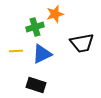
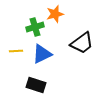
black trapezoid: rotated 25 degrees counterclockwise
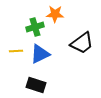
orange star: rotated 18 degrees clockwise
blue triangle: moved 2 px left
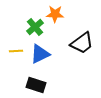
green cross: rotated 24 degrees counterclockwise
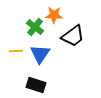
orange star: moved 1 px left, 1 px down
green cross: rotated 12 degrees counterclockwise
black trapezoid: moved 9 px left, 7 px up
blue triangle: rotated 30 degrees counterclockwise
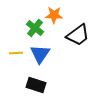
green cross: moved 1 px down
black trapezoid: moved 5 px right, 1 px up
yellow line: moved 2 px down
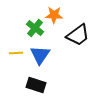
blue triangle: moved 1 px down
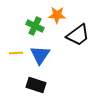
orange star: moved 3 px right
green cross: moved 2 px up; rotated 12 degrees counterclockwise
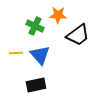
orange star: moved 1 px right
blue triangle: rotated 15 degrees counterclockwise
black rectangle: rotated 30 degrees counterclockwise
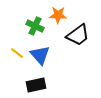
yellow line: moved 1 px right; rotated 40 degrees clockwise
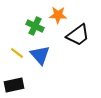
black rectangle: moved 22 px left
